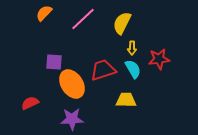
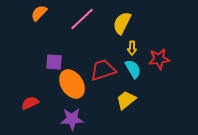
orange semicircle: moved 5 px left
pink line: moved 1 px left
yellow trapezoid: rotated 40 degrees counterclockwise
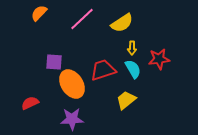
yellow semicircle: rotated 150 degrees counterclockwise
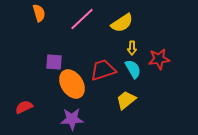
orange semicircle: rotated 120 degrees clockwise
red semicircle: moved 6 px left, 4 px down
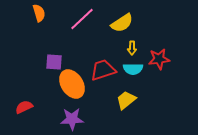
cyan semicircle: rotated 120 degrees clockwise
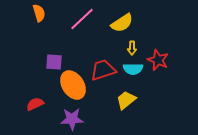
red star: moved 1 px left, 1 px down; rotated 30 degrees clockwise
orange ellipse: moved 1 px right, 1 px down
red semicircle: moved 11 px right, 3 px up
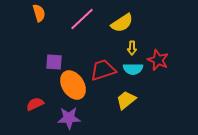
purple star: moved 3 px left, 1 px up
